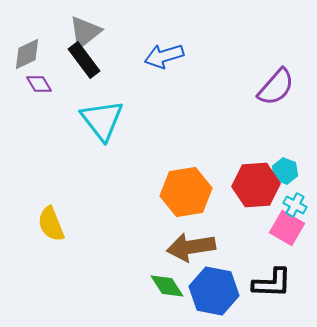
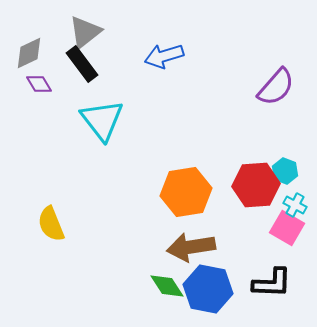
gray diamond: moved 2 px right, 1 px up
black rectangle: moved 2 px left, 4 px down
blue hexagon: moved 6 px left, 2 px up
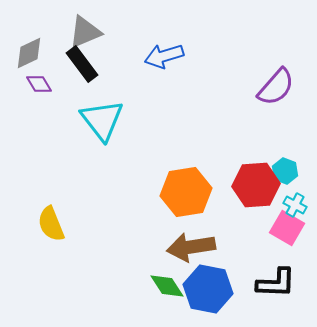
gray triangle: rotated 15 degrees clockwise
black L-shape: moved 4 px right
